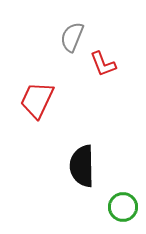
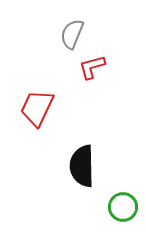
gray semicircle: moved 3 px up
red L-shape: moved 11 px left, 3 px down; rotated 96 degrees clockwise
red trapezoid: moved 8 px down
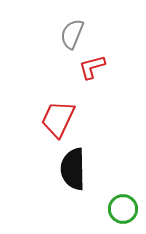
red trapezoid: moved 21 px right, 11 px down
black semicircle: moved 9 px left, 3 px down
green circle: moved 2 px down
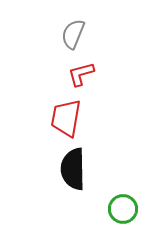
gray semicircle: moved 1 px right
red L-shape: moved 11 px left, 7 px down
red trapezoid: moved 8 px right, 1 px up; rotated 15 degrees counterclockwise
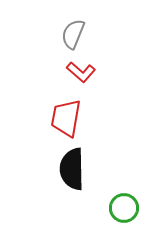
red L-shape: moved 2 px up; rotated 124 degrees counterclockwise
black semicircle: moved 1 px left
green circle: moved 1 px right, 1 px up
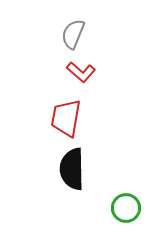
green circle: moved 2 px right
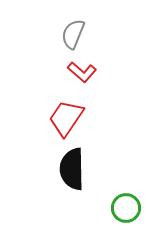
red L-shape: moved 1 px right
red trapezoid: rotated 24 degrees clockwise
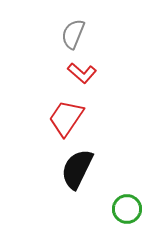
red L-shape: moved 1 px down
black semicircle: moved 5 px right; rotated 27 degrees clockwise
green circle: moved 1 px right, 1 px down
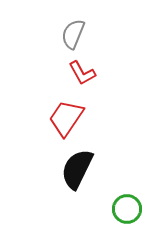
red L-shape: rotated 20 degrees clockwise
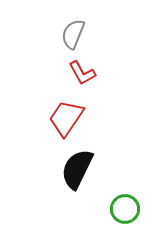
green circle: moved 2 px left
